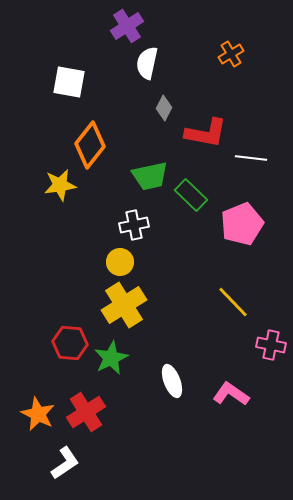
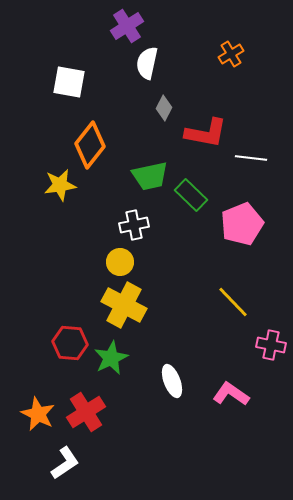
yellow cross: rotated 30 degrees counterclockwise
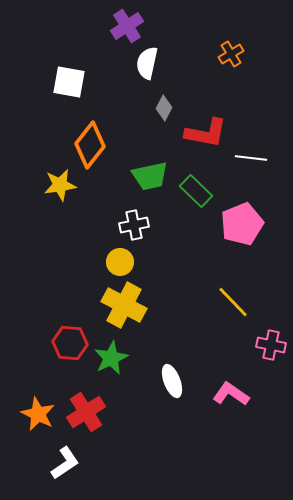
green rectangle: moved 5 px right, 4 px up
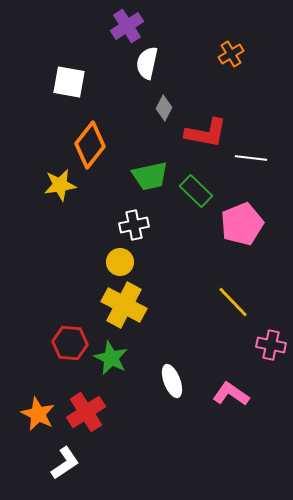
green star: rotated 20 degrees counterclockwise
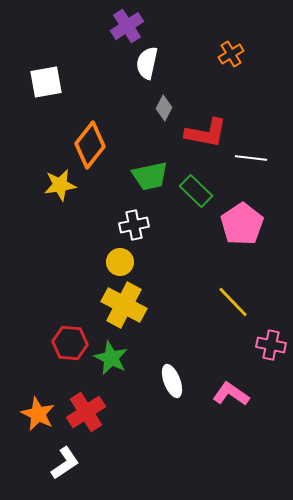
white square: moved 23 px left; rotated 20 degrees counterclockwise
pink pentagon: rotated 12 degrees counterclockwise
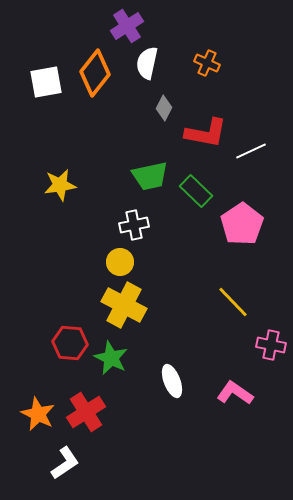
orange cross: moved 24 px left, 9 px down; rotated 35 degrees counterclockwise
orange diamond: moved 5 px right, 72 px up
white line: moved 7 px up; rotated 32 degrees counterclockwise
pink L-shape: moved 4 px right, 1 px up
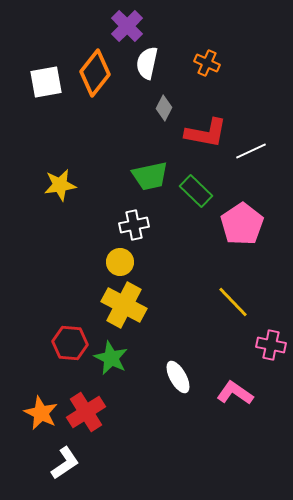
purple cross: rotated 12 degrees counterclockwise
white ellipse: moved 6 px right, 4 px up; rotated 8 degrees counterclockwise
orange star: moved 3 px right, 1 px up
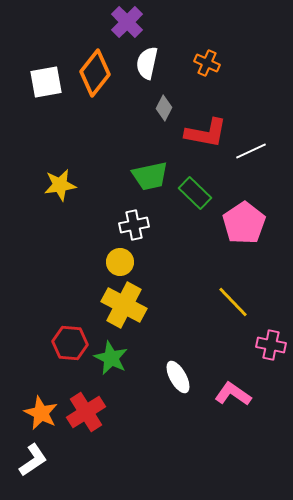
purple cross: moved 4 px up
green rectangle: moved 1 px left, 2 px down
pink pentagon: moved 2 px right, 1 px up
pink L-shape: moved 2 px left, 1 px down
white L-shape: moved 32 px left, 3 px up
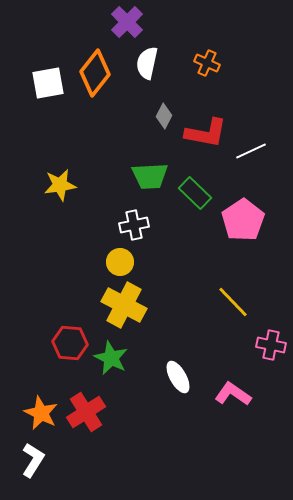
white square: moved 2 px right, 1 px down
gray diamond: moved 8 px down
green trapezoid: rotated 9 degrees clockwise
pink pentagon: moved 1 px left, 3 px up
white L-shape: rotated 24 degrees counterclockwise
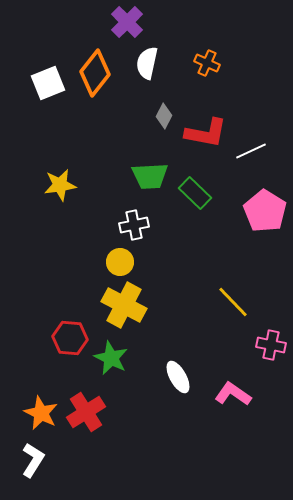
white square: rotated 12 degrees counterclockwise
pink pentagon: moved 22 px right, 9 px up; rotated 6 degrees counterclockwise
red hexagon: moved 5 px up
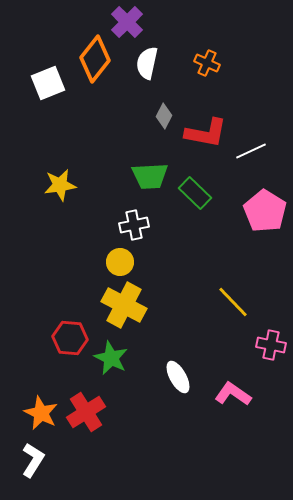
orange diamond: moved 14 px up
